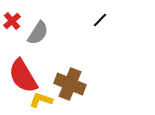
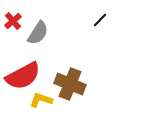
red cross: moved 1 px right
red semicircle: rotated 87 degrees counterclockwise
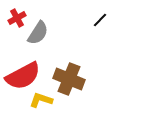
red cross: moved 4 px right, 3 px up; rotated 12 degrees clockwise
brown cross: moved 1 px left, 5 px up
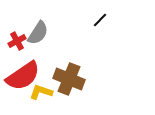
red cross: moved 23 px down
red semicircle: rotated 6 degrees counterclockwise
yellow L-shape: moved 8 px up
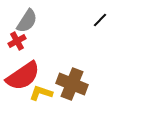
gray semicircle: moved 11 px left, 12 px up
brown cross: moved 3 px right, 5 px down
yellow L-shape: moved 1 px down
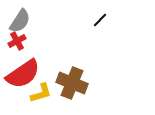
gray semicircle: moved 7 px left
red semicircle: moved 2 px up
brown cross: moved 1 px up
yellow L-shape: rotated 145 degrees clockwise
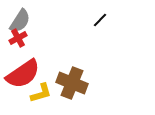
red cross: moved 1 px right, 3 px up
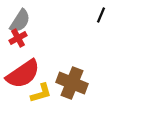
black line: moved 1 px right, 5 px up; rotated 21 degrees counterclockwise
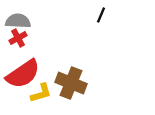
gray semicircle: moved 2 px left; rotated 120 degrees counterclockwise
brown cross: moved 1 px left
